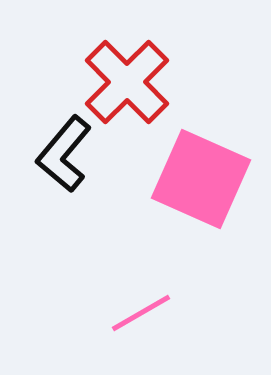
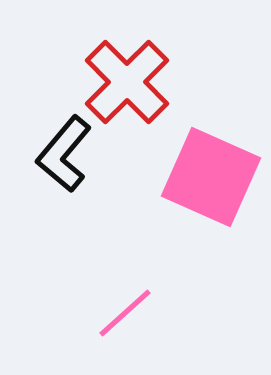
pink square: moved 10 px right, 2 px up
pink line: moved 16 px left; rotated 12 degrees counterclockwise
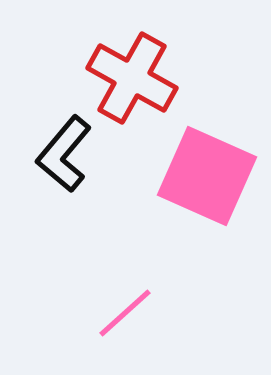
red cross: moved 5 px right, 4 px up; rotated 16 degrees counterclockwise
pink square: moved 4 px left, 1 px up
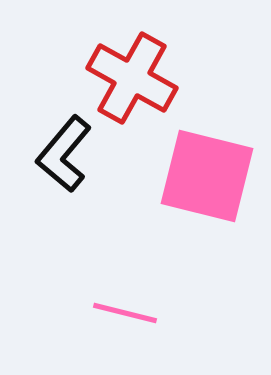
pink square: rotated 10 degrees counterclockwise
pink line: rotated 56 degrees clockwise
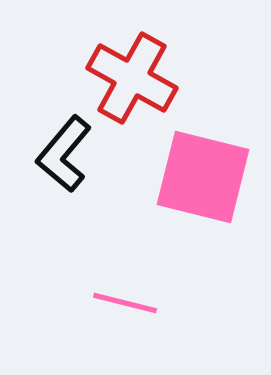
pink square: moved 4 px left, 1 px down
pink line: moved 10 px up
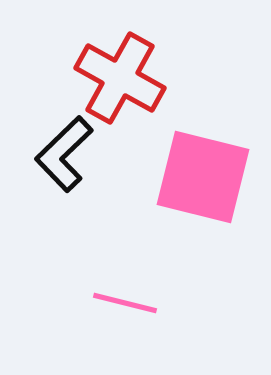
red cross: moved 12 px left
black L-shape: rotated 6 degrees clockwise
